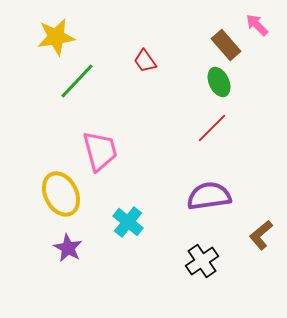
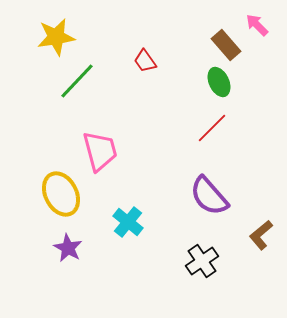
purple semicircle: rotated 123 degrees counterclockwise
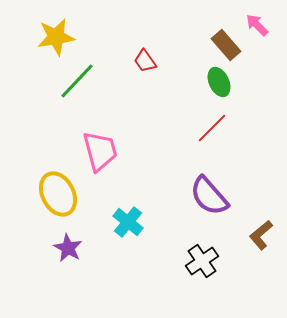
yellow ellipse: moved 3 px left
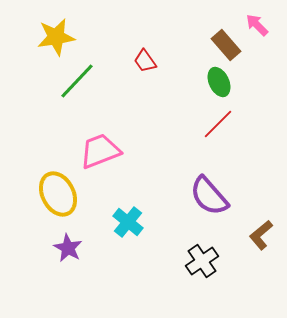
red line: moved 6 px right, 4 px up
pink trapezoid: rotated 96 degrees counterclockwise
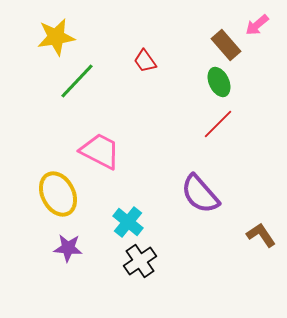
pink arrow: rotated 85 degrees counterclockwise
pink trapezoid: rotated 48 degrees clockwise
purple semicircle: moved 9 px left, 2 px up
brown L-shape: rotated 96 degrees clockwise
purple star: rotated 24 degrees counterclockwise
black cross: moved 62 px left
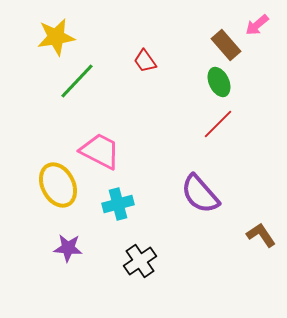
yellow ellipse: moved 9 px up
cyan cross: moved 10 px left, 18 px up; rotated 36 degrees clockwise
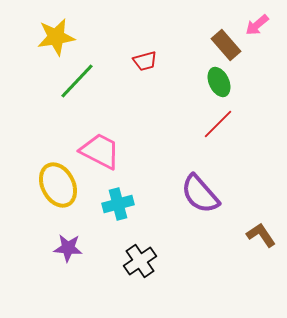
red trapezoid: rotated 70 degrees counterclockwise
